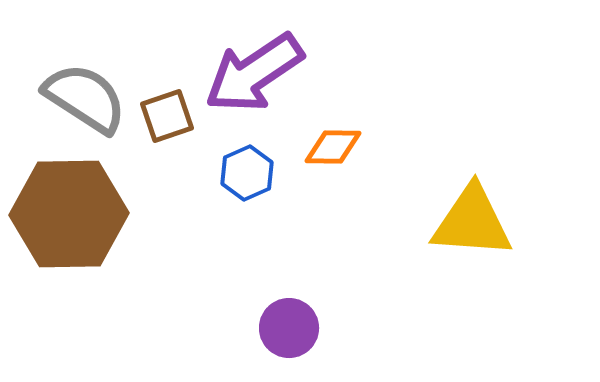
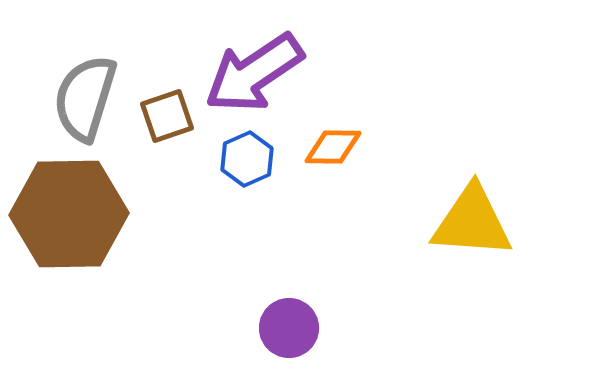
gray semicircle: rotated 106 degrees counterclockwise
blue hexagon: moved 14 px up
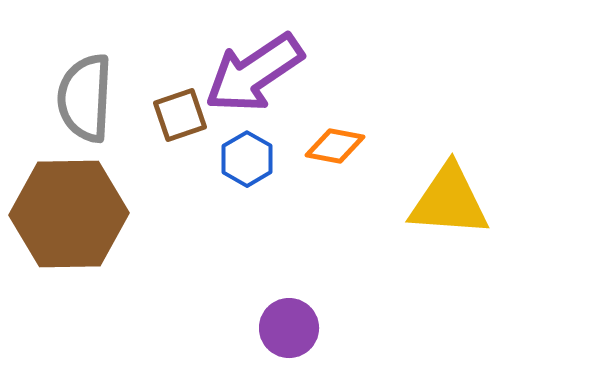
gray semicircle: rotated 14 degrees counterclockwise
brown square: moved 13 px right, 1 px up
orange diamond: moved 2 px right, 1 px up; rotated 10 degrees clockwise
blue hexagon: rotated 6 degrees counterclockwise
yellow triangle: moved 23 px left, 21 px up
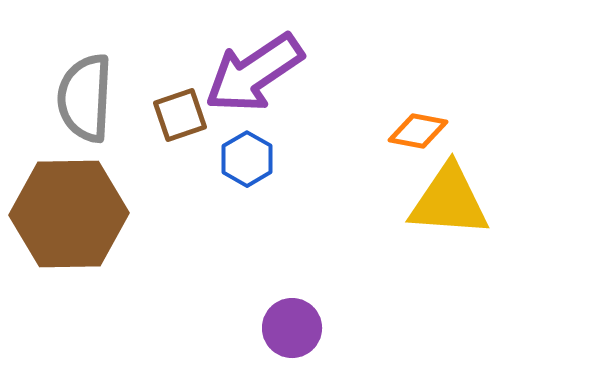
orange diamond: moved 83 px right, 15 px up
purple circle: moved 3 px right
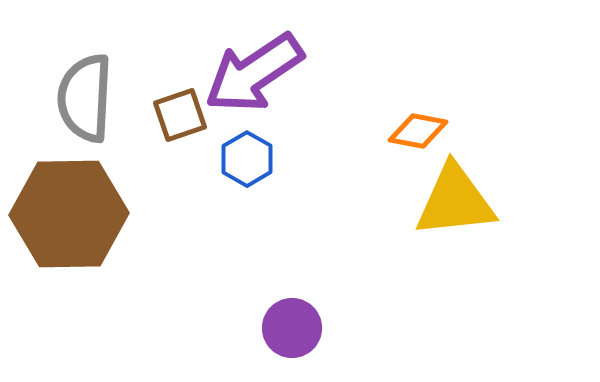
yellow triangle: moved 6 px right; rotated 10 degrees counterclockwise
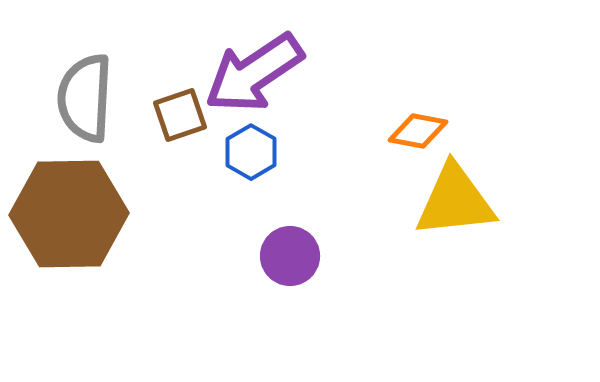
blue hexagon: moved 4 px right, 7 px up
purple circle: moved 2 px left, 72 px up
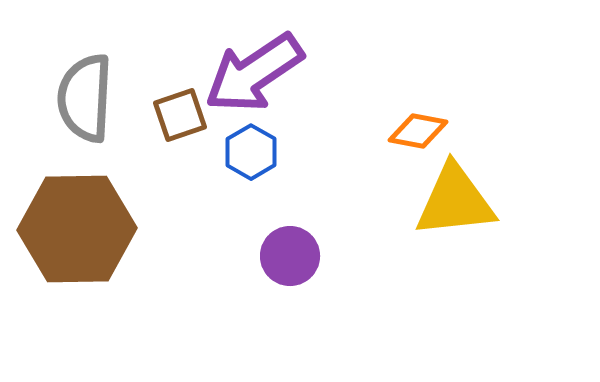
brown hexagon: moved 8 px right, 15 px down
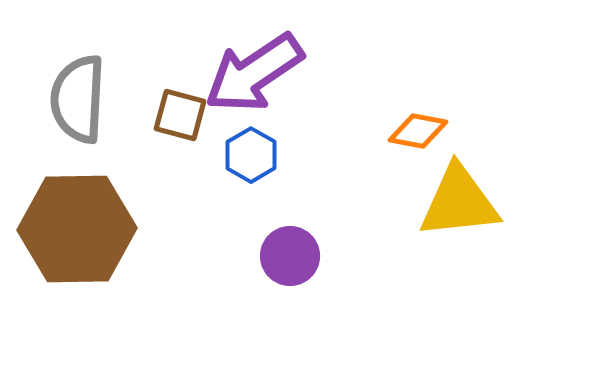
gray semicircle: moved 7 px left, 1 px down
brown square: rotated 34 degrees clockwise
blue hexagon: moved 3 px down
yellow triangle: moved 4 px right, 1 px down
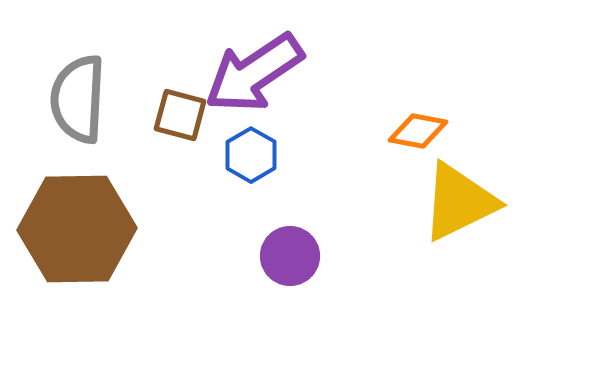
yellow triangle: rotated 20 degrees counterclockwise
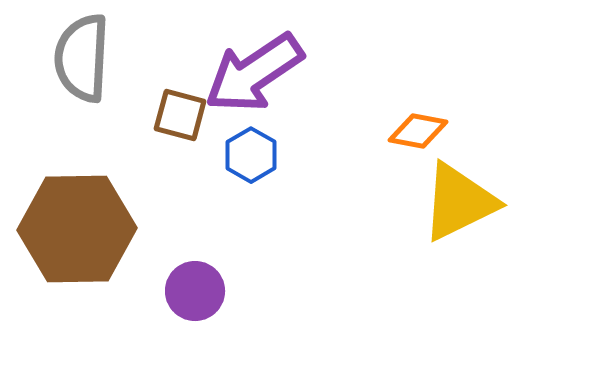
gray semicircle: moved 4 px right, 41 px up
purple circle: moved 95 px left, 35 px down
